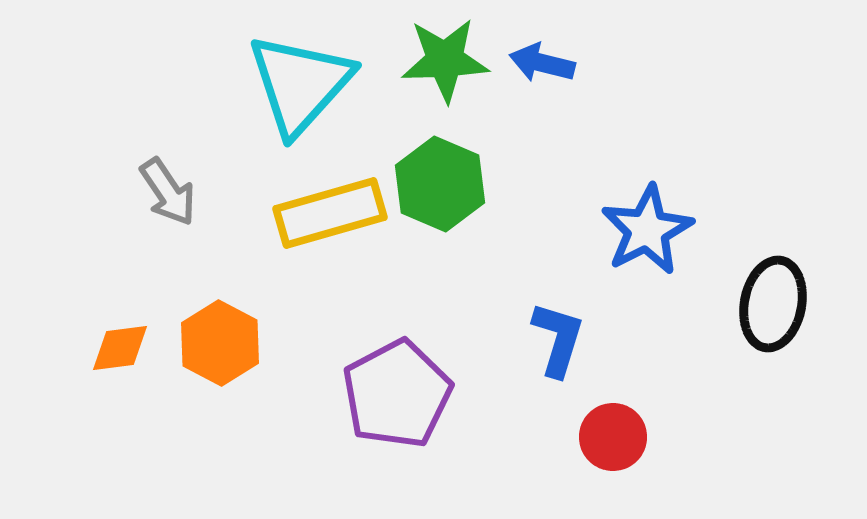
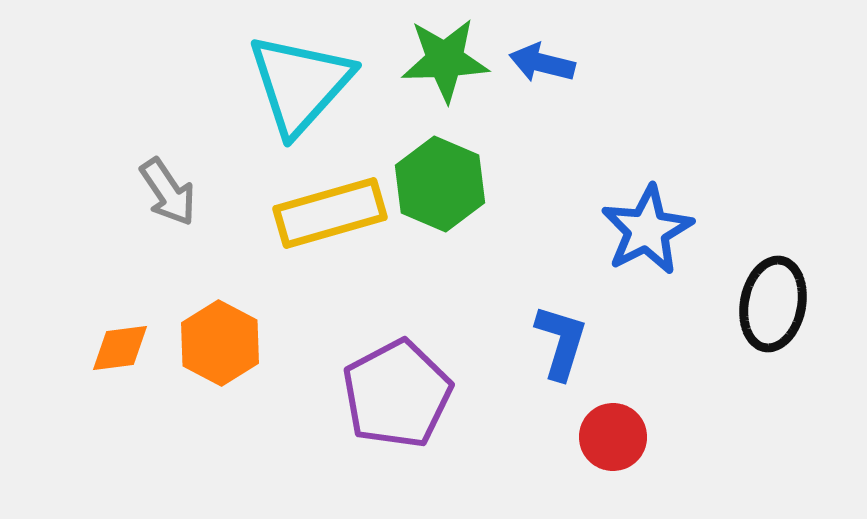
blue L-shape: moved 3 px right, 3 px down
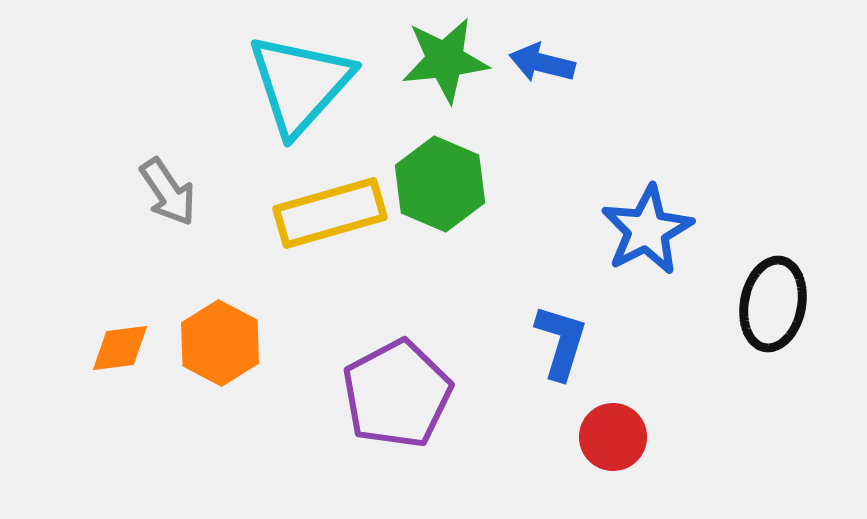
green star: rotated 4 degrees counterclockwise
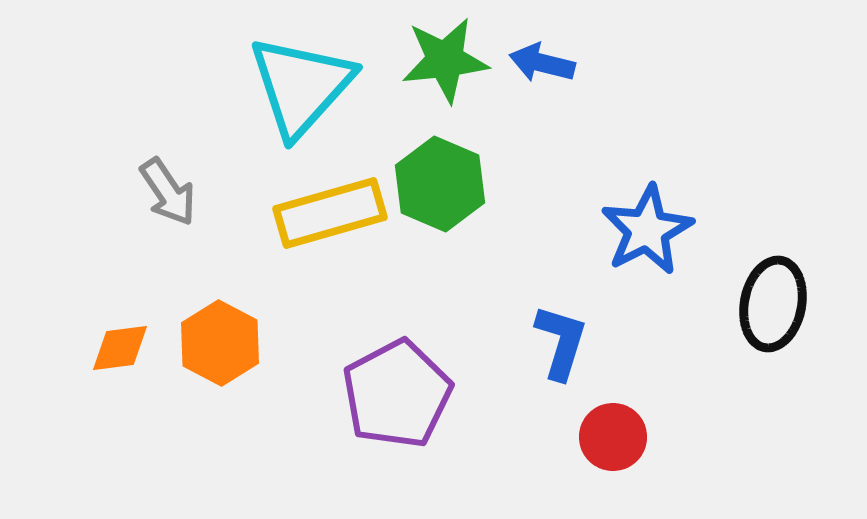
cyan triangle: moved 1 px right, 2 px down
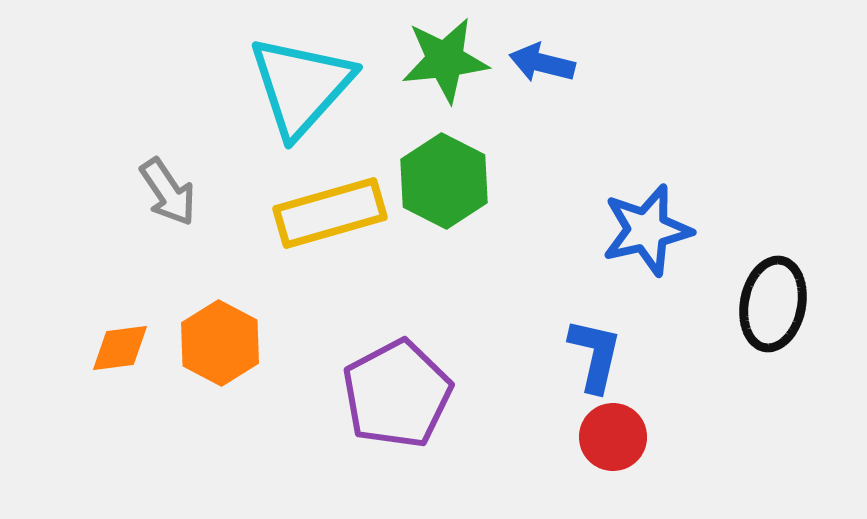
green hexagon: moved 4 px right, 3 px up; rotated 4 degrees clockwise
blue star: rotated 14 degrees clockwise
blue L-shape: moved 34 px right, 13 px down; rotated 4 degrees counterclockwise
